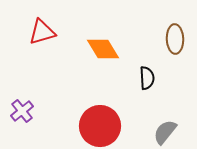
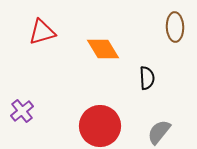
brown ellipse: moved 12 px up
gray semicircle: moved 6 px left
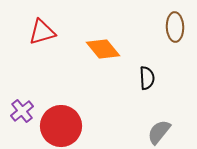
orange diamond: rotated 8 degrees counterclockwise
red circle: moved 39 px left
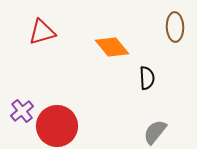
orange diamond: moved 9 px right, 2 px up
red circle: moved 4 px left
gray semicircle: moved 4 px left
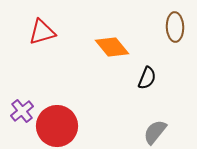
black semicircle: rotated 25 degrees clockwise
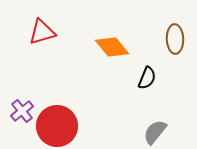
brown ellipse: moved 12 px down
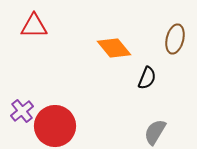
red triangle: moved 8 px left, 6 px up; rotated 16 degrees clockwise
brown ellipse: rotated 16 degrees clockwise
orange diamond: moved 2 px right, 1 px down
red circle: moved 2 px left
gray semicircle: rotated 8 degrees counterclockwise
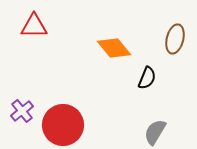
red circle: moved 8 px right, 1 px up
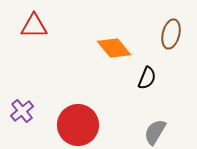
brown ellipse: moved 4 px left, 5 px up
red circle: moved 15 px right
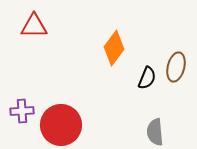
brown ellipse: moved 5 px right, 33 px down
orange diamond: rotated 76 degrees clockwise
purple cross: rotated 35 degrees clockwise
red circle: moved 17 px left
gray semicircle: rotated 36 degrees counterclockwise
